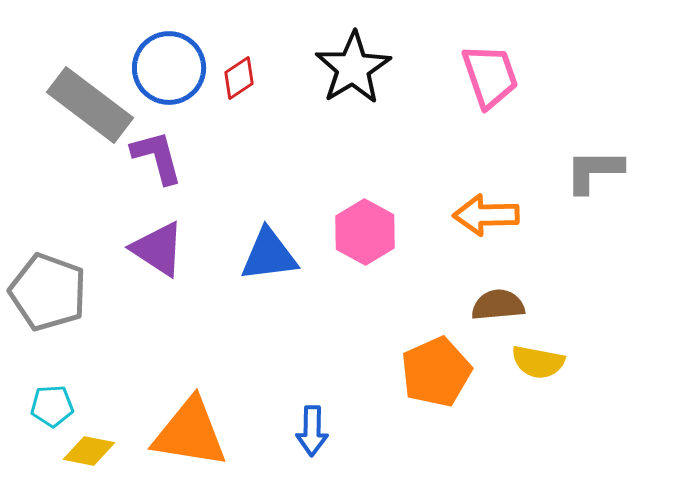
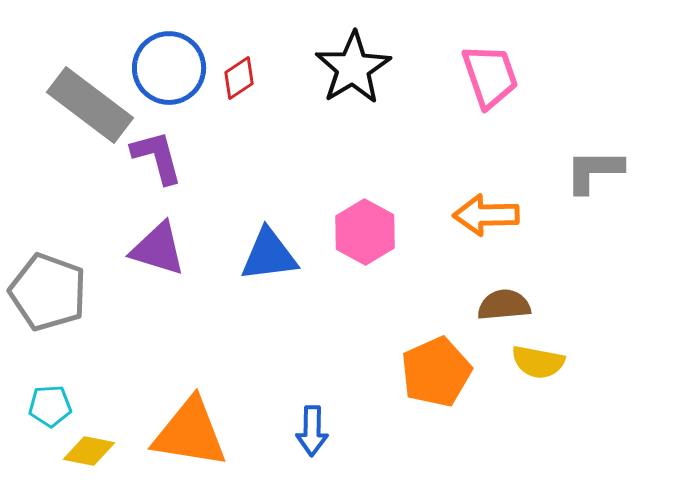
purple triangle: rotated 16 degrees counterclockwise
brown semicircle: moved 6 px right
cyan pentagon: moved 2 px left
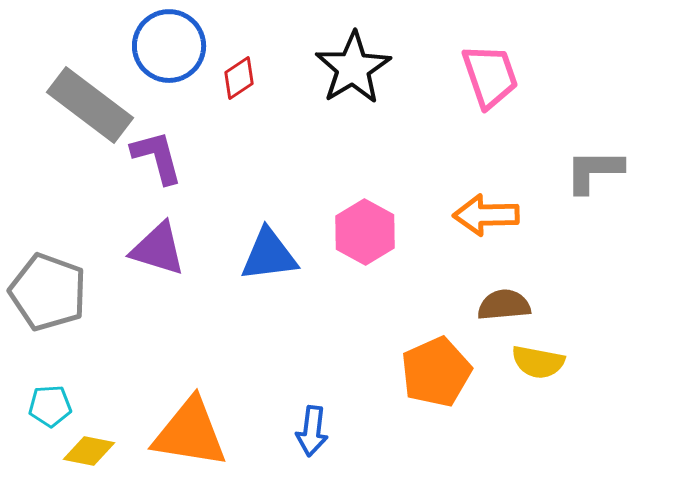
blue circle: moved 22 px up
blue arrow: rotated 6 degrees clockwise
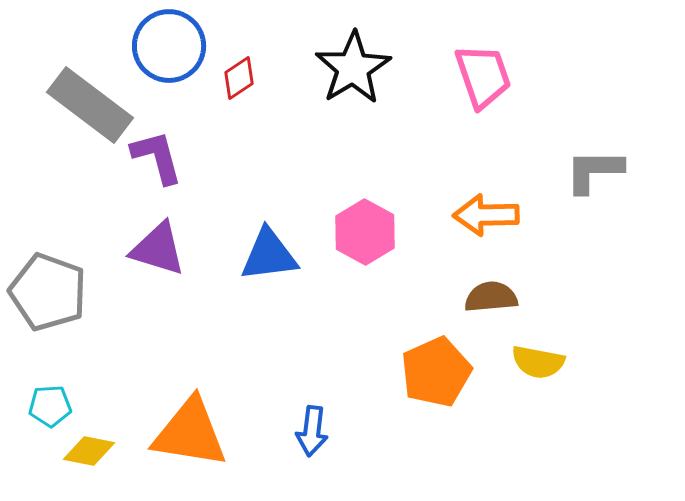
pink trapezoid: moved 7 px left
brown semicircle: moved 13 px left, 8 px up
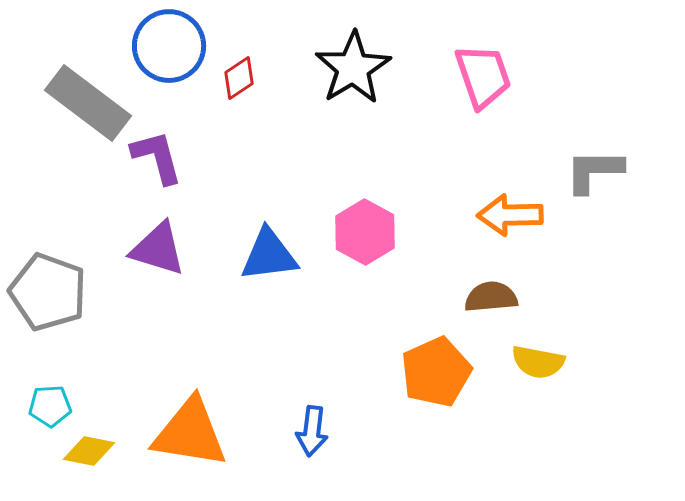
gray rectangle: moved 2 px left, 2 px up
orange arrow: moved 24 px right
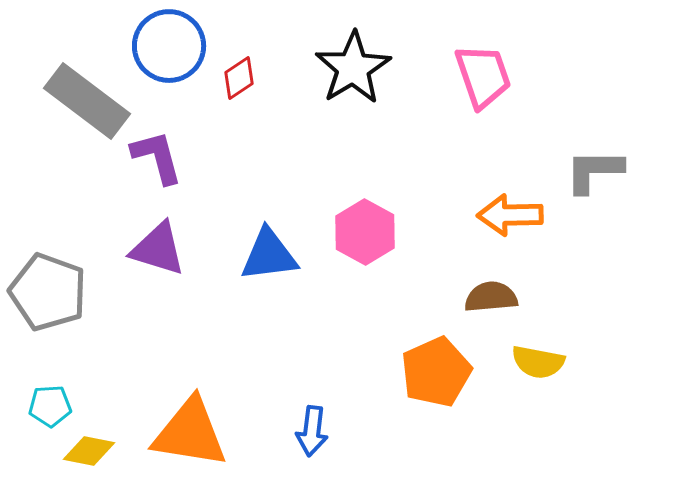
gray rectangle: moved 1 px left, 2 px up
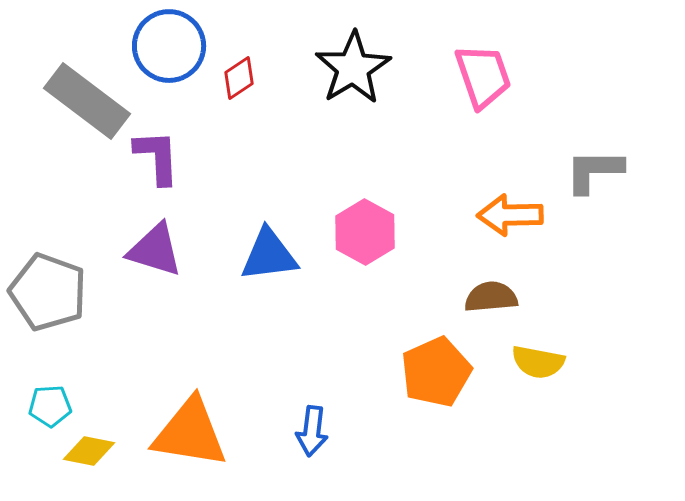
purple L-shape: rotated 12 degrees clockwise
purple triangle: moved 3 px left, 1 px down
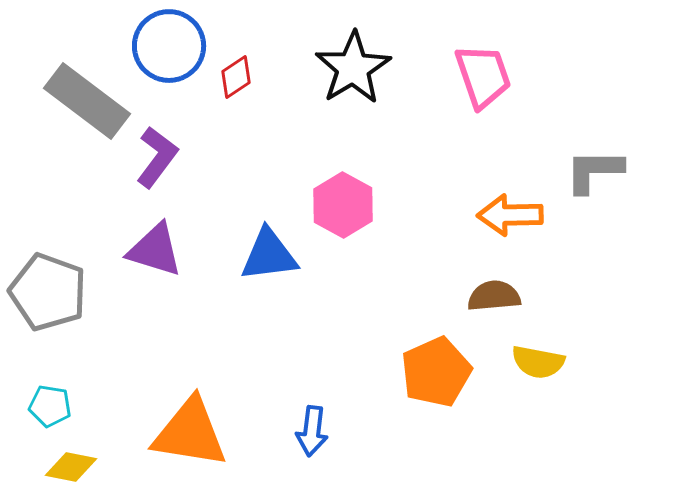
red diamond: moved 3 px left, 1 px up
purple L-shape: rotated 40 degrees clockwise
pink hexagon: moved 22 px left, 27 px up
brown semicircle: moved 3 px right, 1 px up
cyan pentagon: rotated 12 degrees clockwise
yellow diamond: moved 18 px left, 16 px down
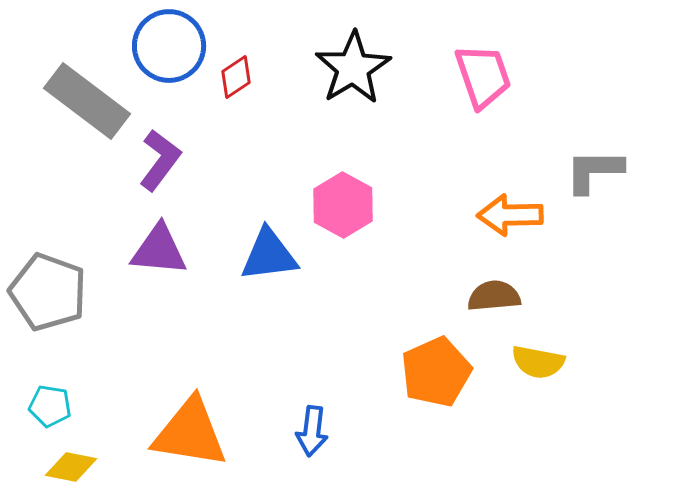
purple L-shape: moved 3 px right, 3 px down
purple triangle: moved 4 px right; rotated 12 degrees counterclockwise
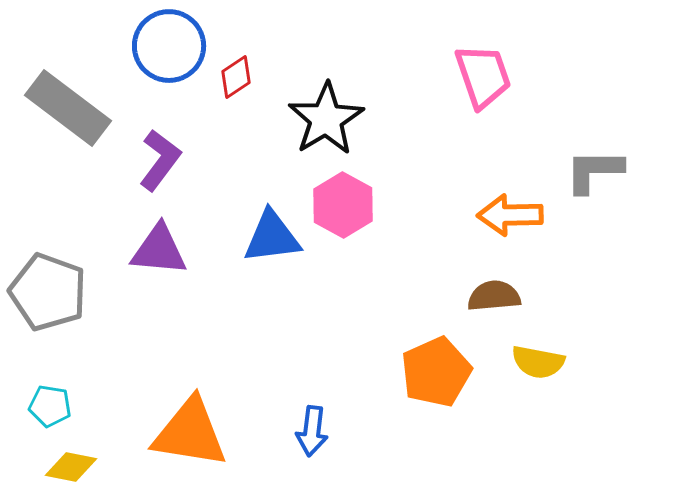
black star: moved 27 px left, 51 px down
gray rectangle: moved 19 px left, 7 px down
blue triangle: moved 3 px right, 18 px up
